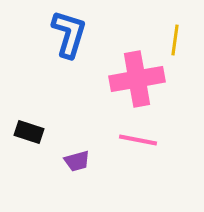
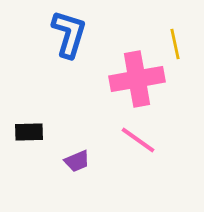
yellow line: moved 4 px down; rotated 20 degrees counterclockwise
black rectangle: rotated 20 degrees counterclockwise
pink line: rotated 24 degrees clockwise
purple trapezoid: rotated 8 degrees counterclockwise
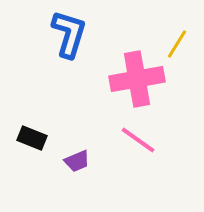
yellow line: moved 2 px right; rotated 44 degrees clockwise
black rectangle: moved 3 px right, 6 px down; rotated 24 degrees clockwise
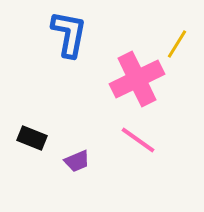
blue L-shape: rotated 6 degrees counterclockwise
pink cross: rotated 16 degrees counterclockwise
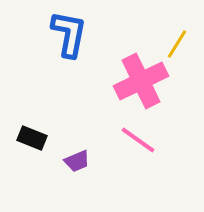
pink cross: moved 4 px right, 2 px down
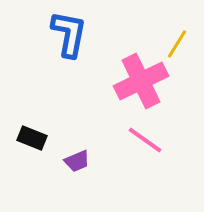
pink line: moved 7 px right
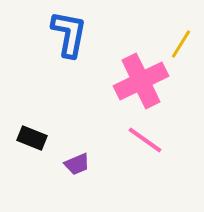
yellow line: moved 4 px right
purple trapezoid: moved 3 px down
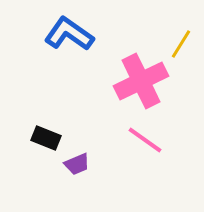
blue L-shape: rotated 66 degrees counterclockwise
black rectangle: moved 14 px right
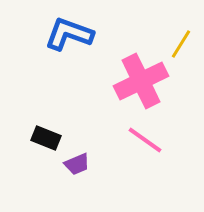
blue L-shape: rotated 15 degrees counterclockwise
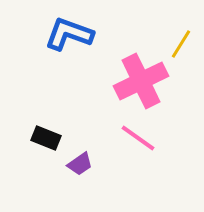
pink line: moved 7 px left, 2 px up
purple trapezoid: moved 3 px right; rotated 12 degrees counterclockwise
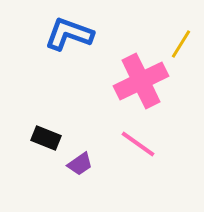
pink line: moved 6 px down
